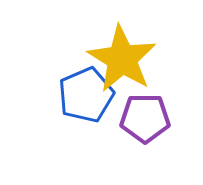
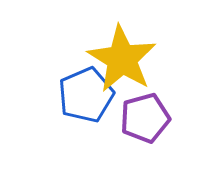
purple pentagon: rotated 15 degrees counterclockwise
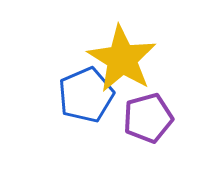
purple pentagon: moved 3 px right
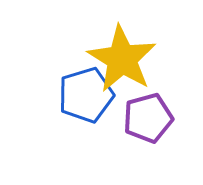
blue pentagon: rotated 6 degrees clockwise
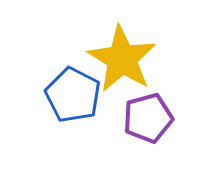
blue pentagon: moved 13 px left; rotated 28 degrees counterclockwise
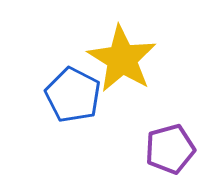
purple pentagon: moved 22 px right, 31 px down
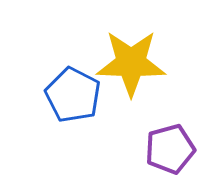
yellow star: moved 9 px right, 4 px down; rotated 30 degrees counterclockwise
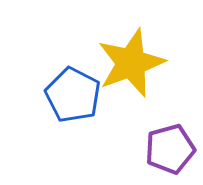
yellow star: rotated 22 degrees counterclockwise
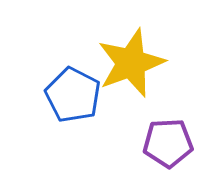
purple pentagon: moved 2 px left, 6 px up; rotated 12 degrees clockwise
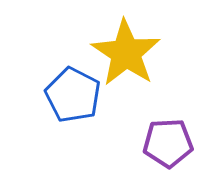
yellow star: moved 5 px left, 10 px up; rotated 18 degrees counterclockwise
